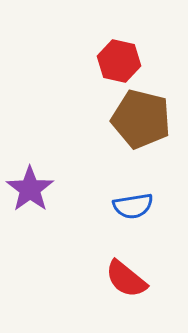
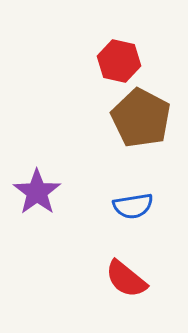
brown pentagon: moved 1 px up; rotated 14 degrees clockwise
purple star: moved 7 px right, 3 px down
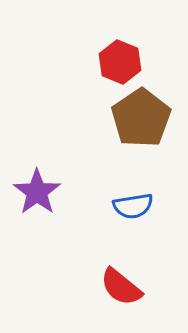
red hexagon: moved 1 px right, 1 px down; rotated 9 degrees clockwise
brown pentagon: rotated 10 degrees clockwise
red semicircle: moved 5 px left, 8 px down
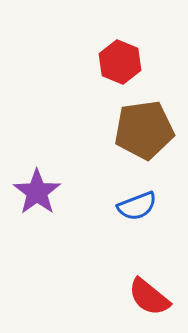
brown pentagon: moved 3 px right, 12 px down; rotated 26 degrees clockwise
blue semicircle: moved 4 px right; rotated 12 degrees counterclockwise
red semicircle: moved 28 px right, 10 px down
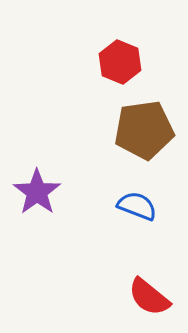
blue semicircle: rotated 138 degrees counterclockwise
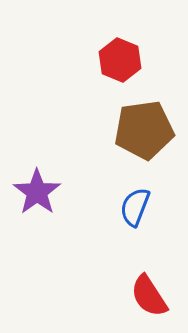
red hexagon: moved 2 px up
blue semicircle: moved 2 px left, 1 px down; rotated 90 degrees counterclockwise
red semicircle: moved 1 px up; rotated 18 degrees clockwise
